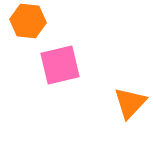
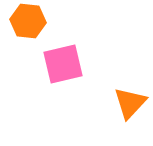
pink square: moved 3 px right, 1 px up
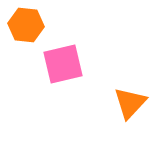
orange hexagon: moved 2 px left, 4 px down
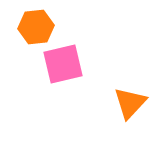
orange hexagon: moved 10 px right, 2 px down; rotated 12 degrees counterclockwise
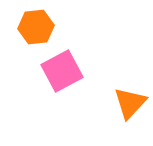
pink square: moved 1 px left, 7 px down; rotated 15 degrees counterclockwise
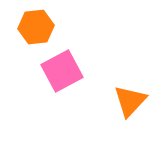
orange triangle: moved 2 px up
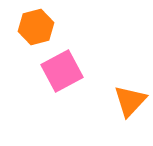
orange hexagon: rotated 8 degrees counterclockwise
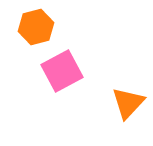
orange triangle: moved 2 px left, 2 px down
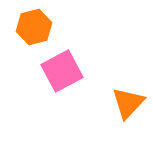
orange hexagon: moved 2 px left
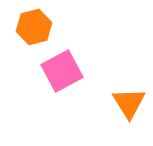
orange triangle: moved 1 px right; rotated 15 degrees counterclockwise
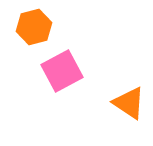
orange triangle: rotated 24 degrees counterclockwise
